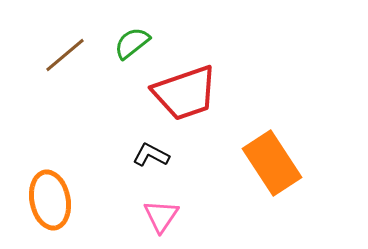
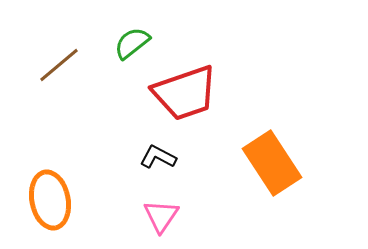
brown line: moved 6 px left, 10 px down
black L-shape: moved 7 px right, 2 px down
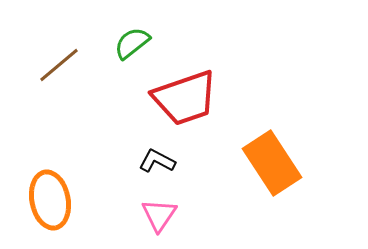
red trapezoid: moved 5 px down
black L-shape: moved 1 px left, 4 px down
pink triangle: moved 2 px left, 1 px up
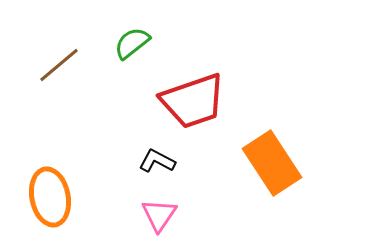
red trapezoid: moved 8 px right, 3 px down
orange ellipse: moved 3 px up
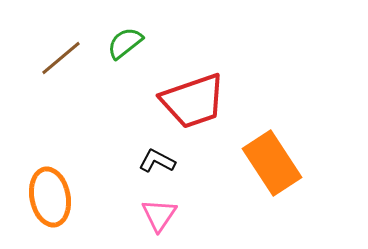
green semicircle: moved 7 px left
brown line: moved 2 px right, 7 px up
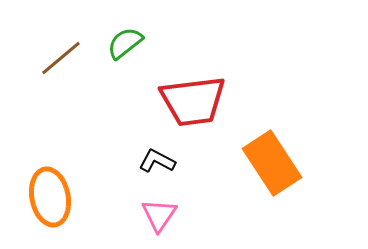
red trapezoid: rotated 12 degrees clockwise
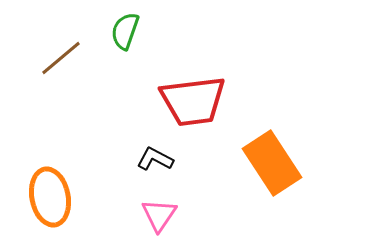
green semicircle: moved 12 px up; rotated 33 degrees counterclockwise
black L-shape: moved 2 px left, 2 px up
